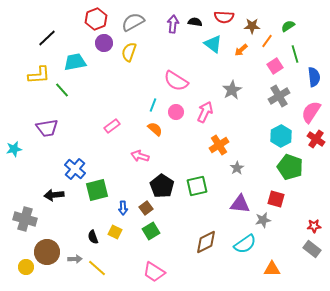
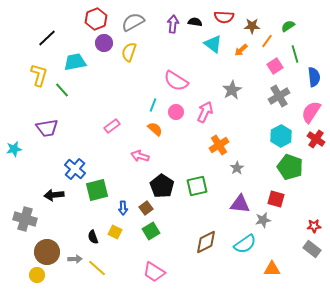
yellow L-shape at (39, 75): rotated 70 degrees counterclockwise
yellow circle at (26, 267): moved 11 px right, 8 px down
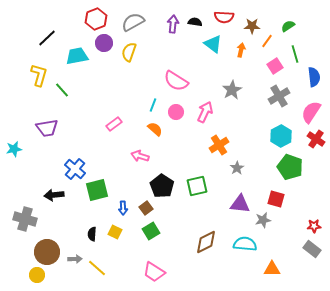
orange arrow at (241, 50): rotated 144 degrees clockwise
cyan trapezoid at (75, 62): moved 2 px right, 6 px up
pink rectangle at (112, 126): moved 2 px right, 2 px up
black semicircle at (93, 237): moved 1 px left, 3 px up; rotated 24 degrees clockwise
cyan semicircle at (245, 244): rotated 140 degrees counterclockwise
